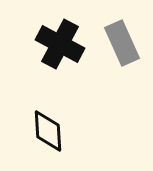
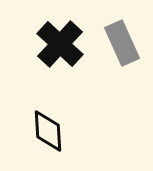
black cross: rotated 15 degrees clockwise
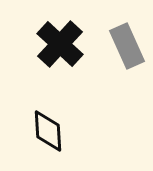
gray rectangle: moved 5 px right, 3 px down
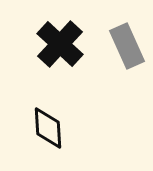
black diamond: moved 3 px up
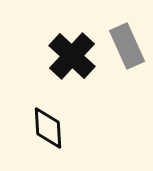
black cross: moved 12 px right, 12 px down
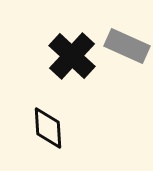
gray rectangle: rotated 42 degrees counterclockwise
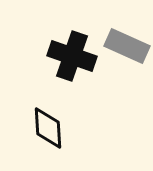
black cross: rotated 24 degrees counterclockwise
